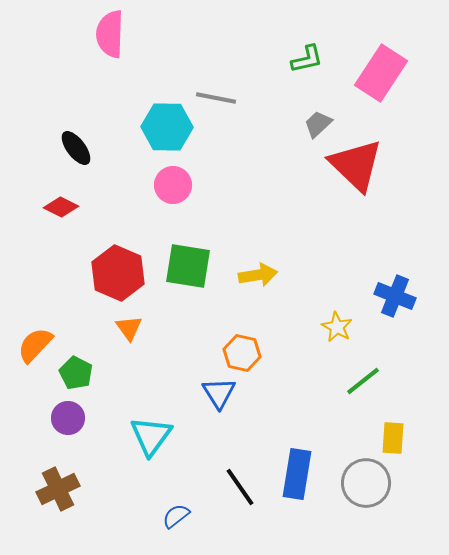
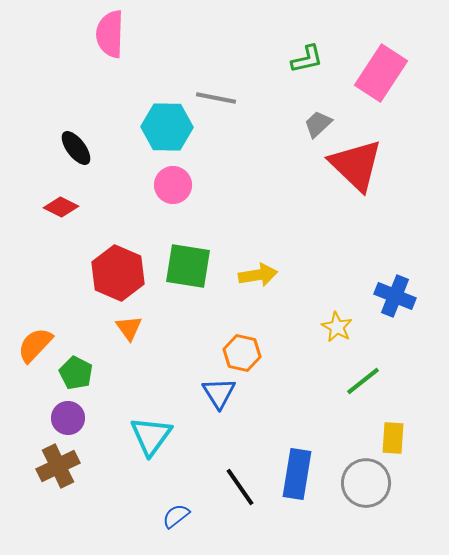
brown cross: moved 23 px up
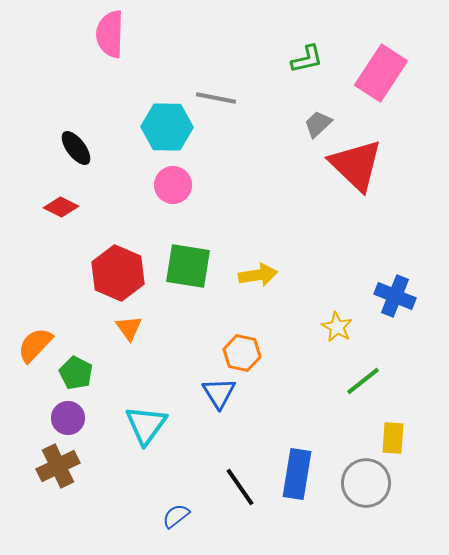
cyan triangle: moved 5 px left, 11 px up
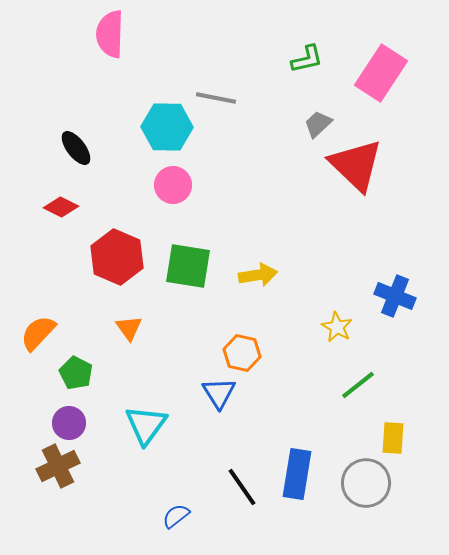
red hexagon: moved 1 px left, 16 px up
orange semicircle: moved 3 px right, 12 px up
green line: moved 5 px left, 4 px down
purple circle: moved 1 px right, 5 px down
black line: moved 2 px right
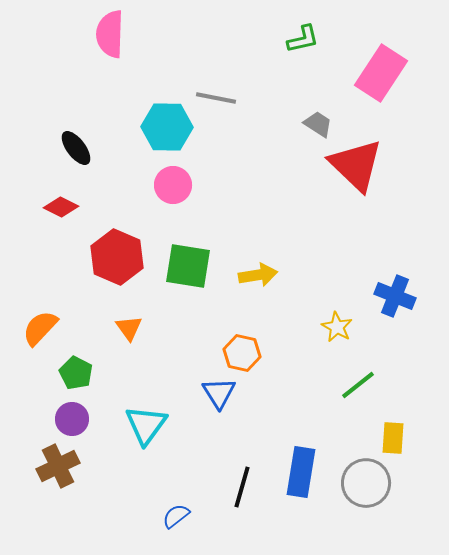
green L-shape: moved 4 px left, 20 px up
gray trapezoid: rotated 76 degrees clockwise
orange semicircle: moved 2 px right, 5 px up
purple circle: moved 3 px right, 4 px up
blue rectangle: moved 4 px right, 2 px up
black line: rotated 51 degrees clockwise
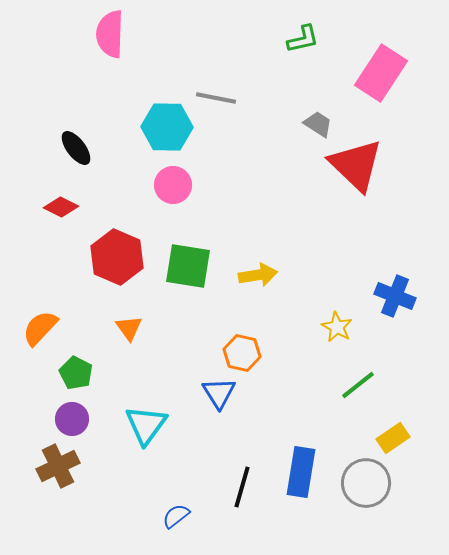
yellow rectangle: rotated 52 degrees clockwise
